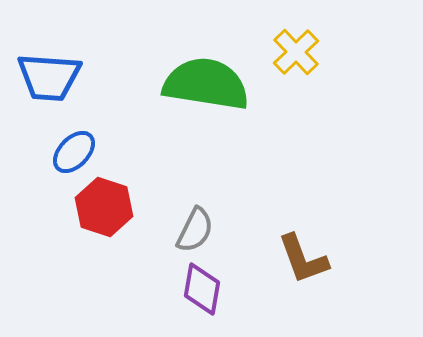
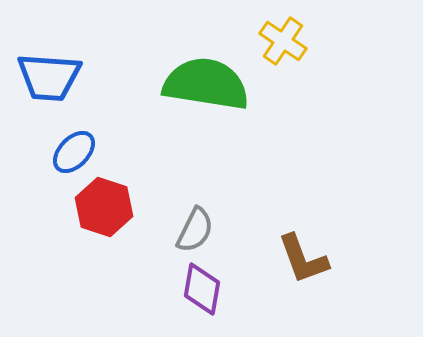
yellow cross: moved 13 px left, 11 px up; rotated 12 degrees counterclockwise
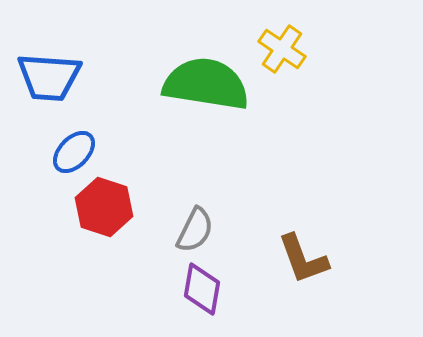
yellow cross: moved 1 px left, 8 px down
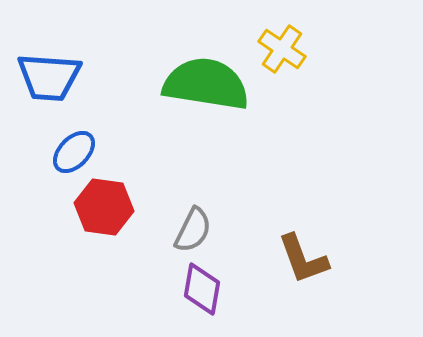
red hexagon: rotated 10 degrees counterclockwise
gray semicircle: moved 2 px left
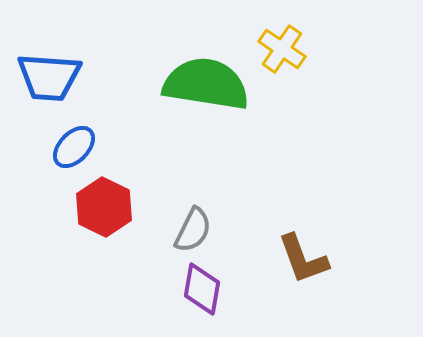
blue ellipse: moved 5 px up
red hexagon: rotated 18 degrees clockwise
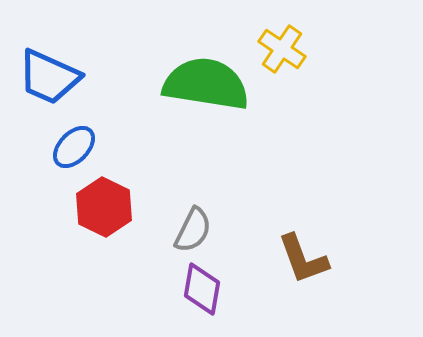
blue trapezoid: rotated 20 degrees clockwise
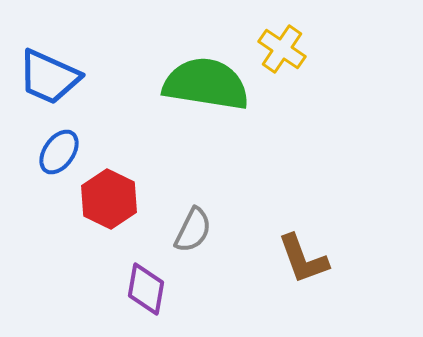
blue ellipse: moved 15 px left, 5 px down; rotated 9 degrees counterclockwise
red hexagon: moved 5 px right, 8 px up
purple diamond: moved 56 px left
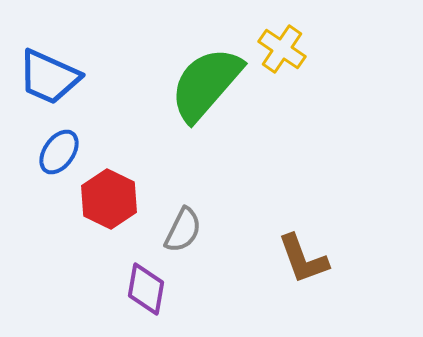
green semicircle: rotated 58 degrees counterclockwise
gray semicircle: moved 10 px left
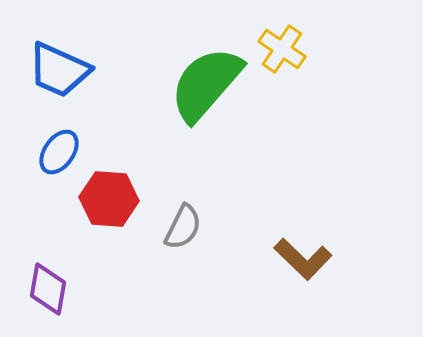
blue trapezoid: moved 10 px right, 7 px up
red hexagon: rotated 22 degrees counterclockwise
gray semicircle: moved 3 px up
brown L-shape: rotated 26 degrees counterclockwise
purple diamond: moved 98 px left
